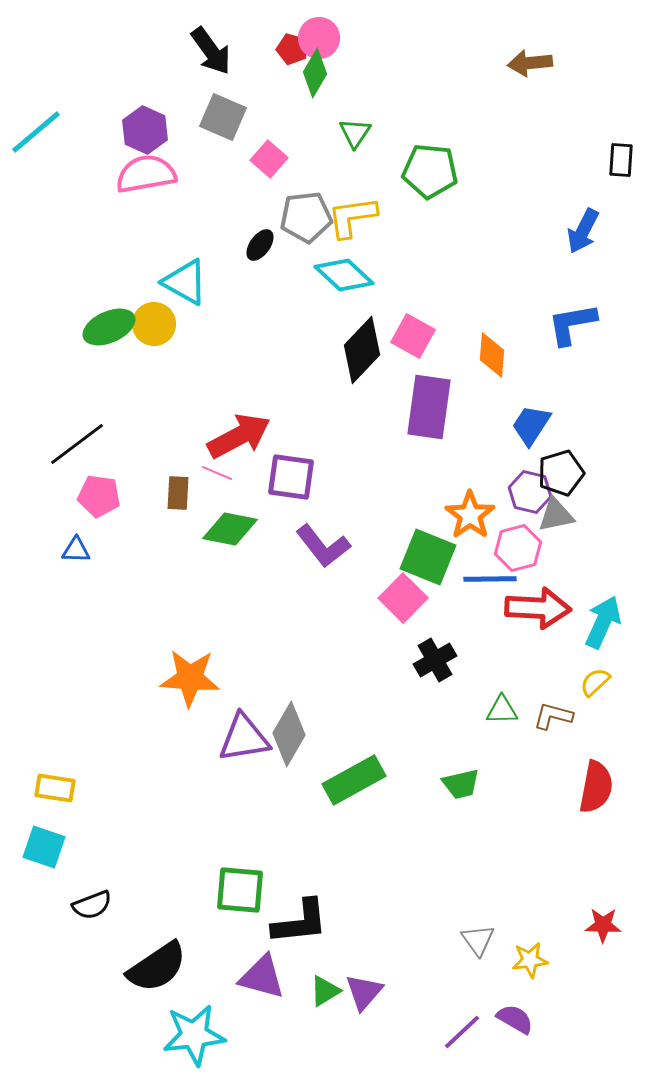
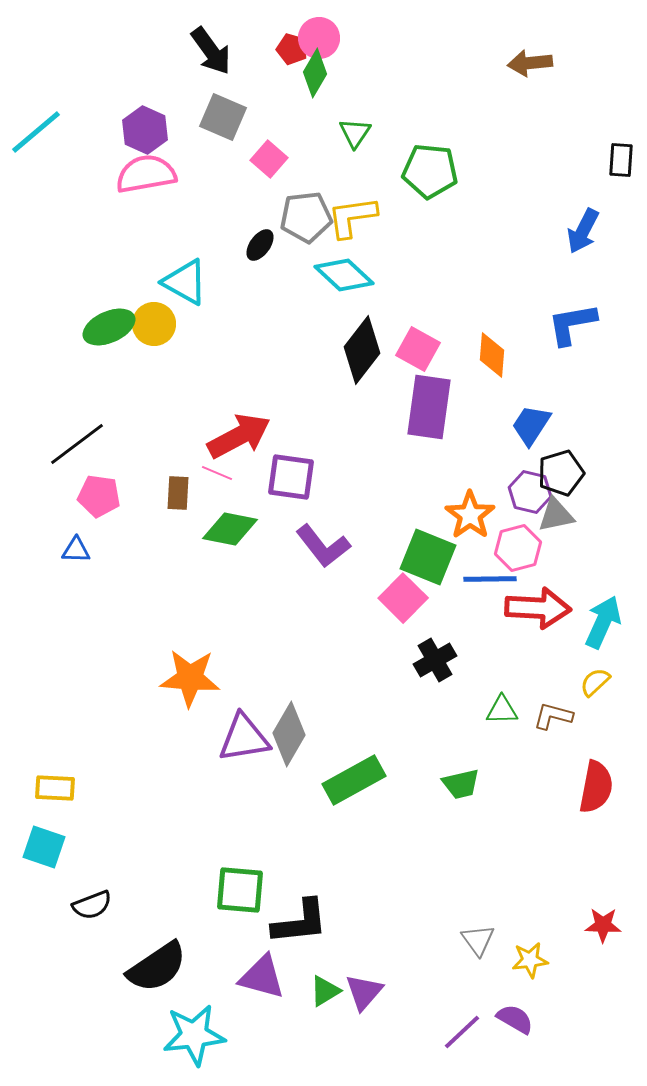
pink square at (413, 336): moved 5 px right, 13 px down
black diamond at (362, 350): rotated 6 degrees counterclockwise
yellow rectangle at (55, 788): rotated 6 degrees counterclockwise
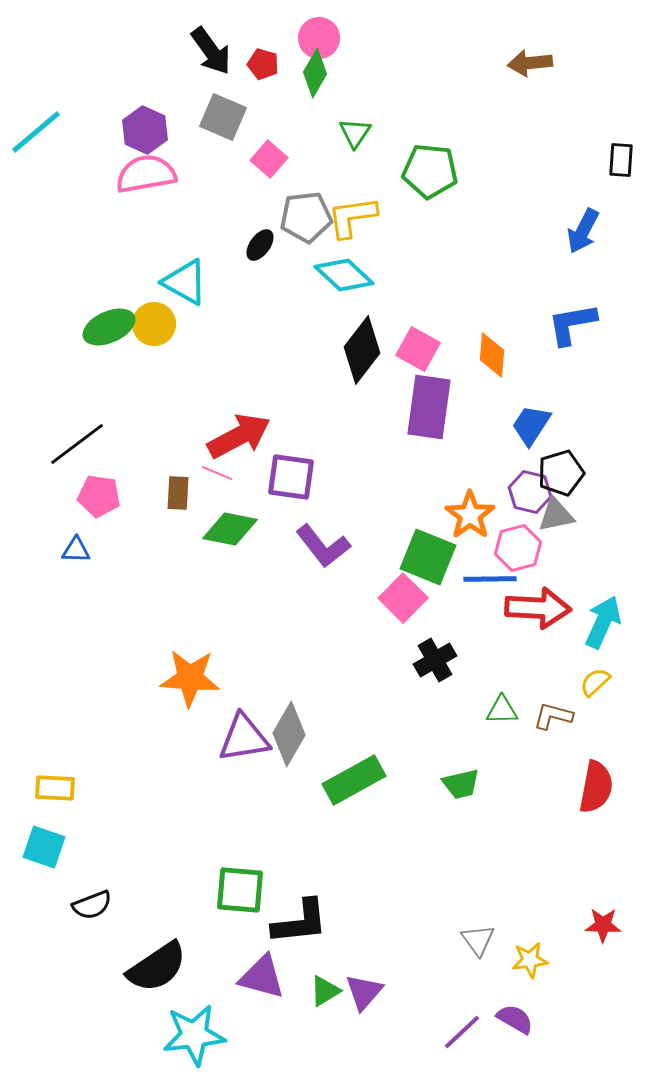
red pentagon at (292, 49): moved 29 px left, 15 px down
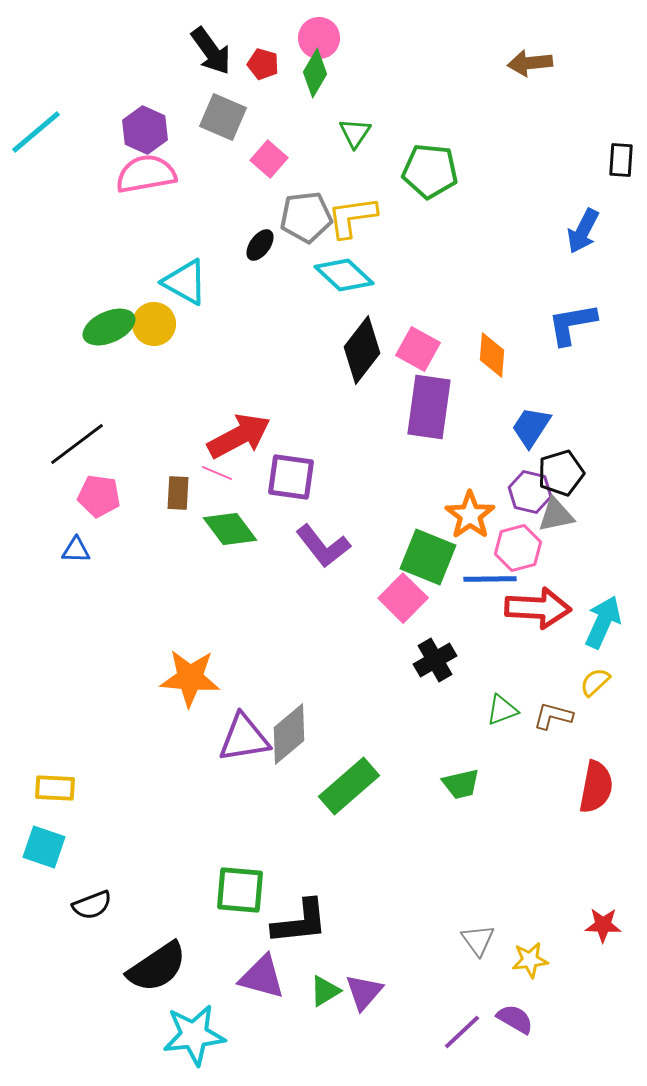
blue trapezoid at (531, 425): moved 2 px down
green diamond at (230, 529): rotated 42 degrees clockwise
green triangle at (502, 710): rotated 20 degrees counterclockwise
gray diamond at (289, 734): rotated 20 degrees clockwise
green rectangle at (354, 780): moved 5 px left, 6 px down; rotated 12 degrees counterclockwise
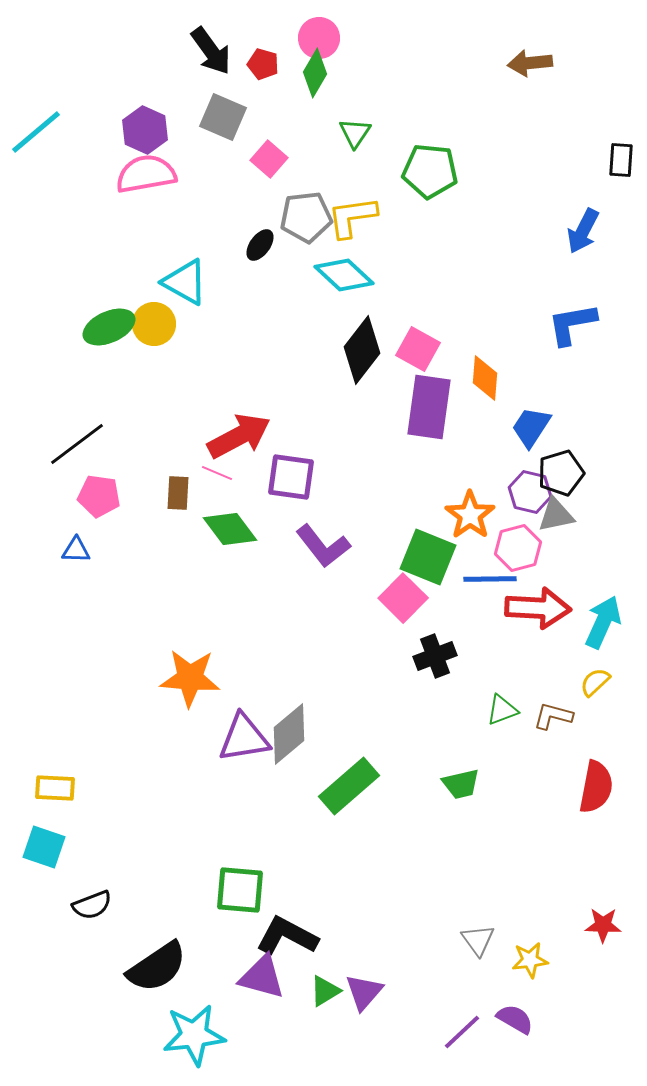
orange diamond at (492, 355): moved 7 px left, 23 px down
black cross at (435, 660): moved 4 px up; rotated 9 degrees clockwise
black L-shape at (300, 922): moved 13 px left, 14 px down; rotated 146 degrees counterclockwise
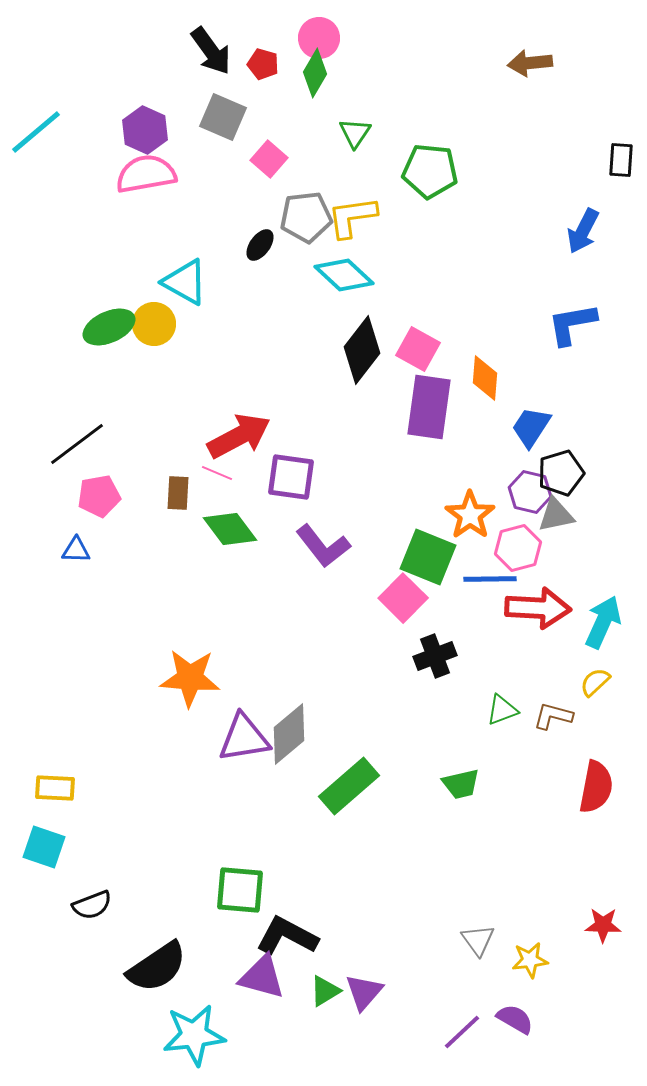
pink pentagon at (99, 496): rotated 18 degrees counterclockwise
